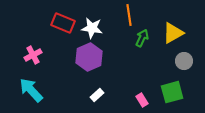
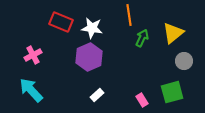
red rectangle: moved 2 px left, 1 px up
yellow triangle: rotated 10 degrees counterclockwise
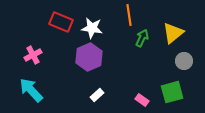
pink rectangle: rotated 24 degrees counterclockwise
